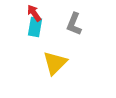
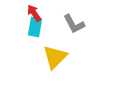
gray L-shape: rotated 50 degrees counterclockwise
yellow triangle: moved 6 px up
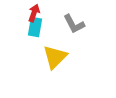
red arrow: rotated 54 degrees clockwise
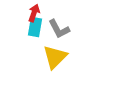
gray L-shape: moved 15 px left, 5 px down
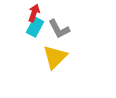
cyan rectangle: rotated 18 degrees clockwise
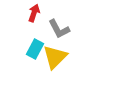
cyan rectangle: moved 22 px down
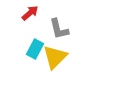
red arrow: moved 4 px left; rotated 30 degrees clockwise
gray L-shape: rotated 15 degrees clockwise
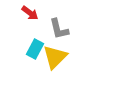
red arrow: rotated 78 degrees clockwise
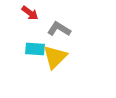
gray L-shape: rotated 135 degrees clockwise
cyan rectangle: rotated 66 degrees clockwise
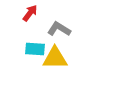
red arrow: rotated 90 degrees counterclockwise
yellow triangle: moved 1 px down; rotated 44 degrees clockwise
